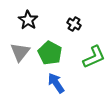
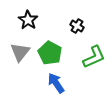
black cross: moved 3 px right, 2 px down
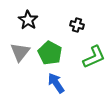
black cross: moved 1 px up; rotated 16 degrees counterclockwise
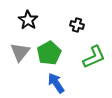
green pentagon: moved 1 px left; rotated 15 degrees clockwise
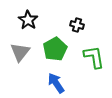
green pentagon: moved 6 px right, 4 px up
green L-shape: rotated 75 degrees counterclockwise
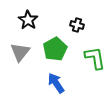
green L-shape: moved 1 px right, 1 px down
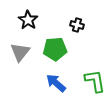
green pentagon: rotated 25 degrees clockwise
green L-shape: moved 23 px down
blue arrow: rotated 15 degrees counterclockwise
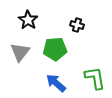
green L-shape: moved 3 px up
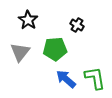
black cross: rotated 16 degrees clockwise
blue arrow: moved 10 px right, 4 px up
